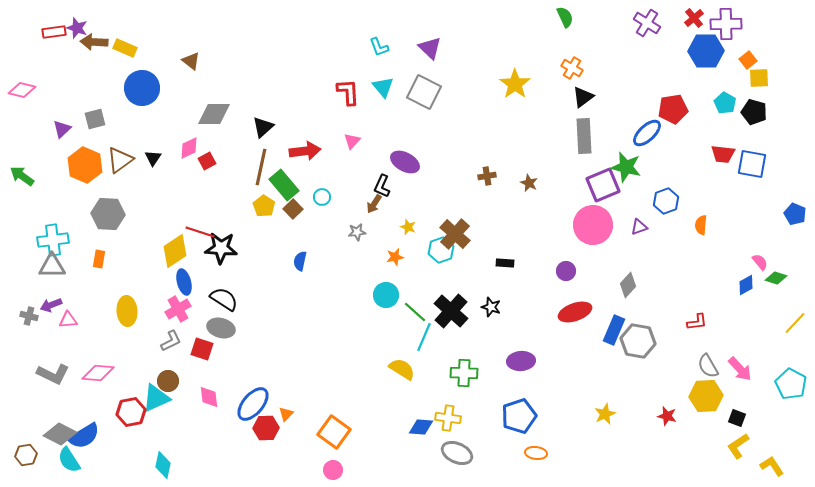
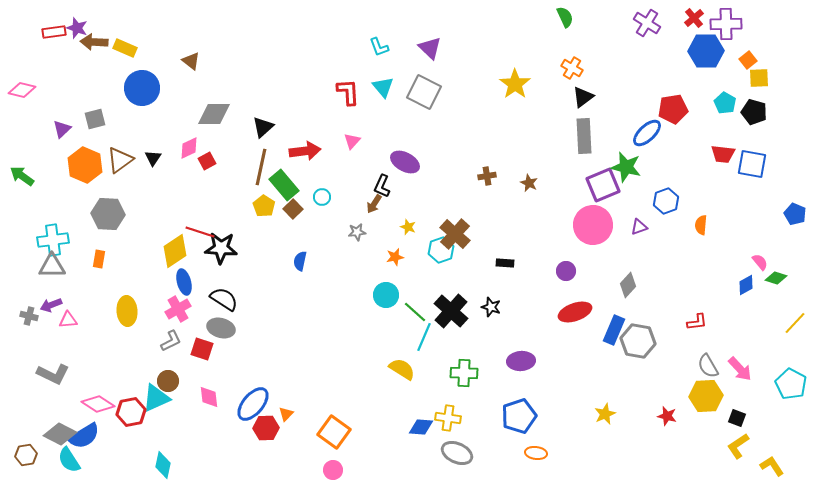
pink diamond at (98, 373): moved 31 px down; rotated 28 degrees clockwise
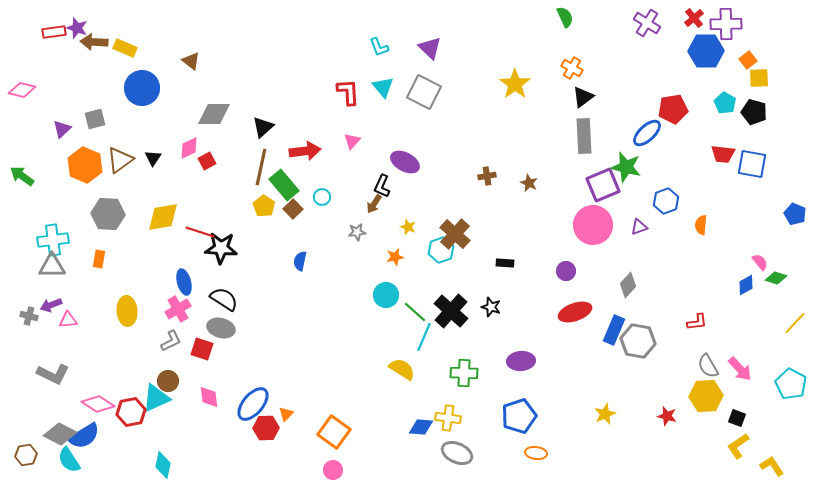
yellow diamond at (175, 251): moved 12 px left, 34 px up; rotated 24 degrees clockwise
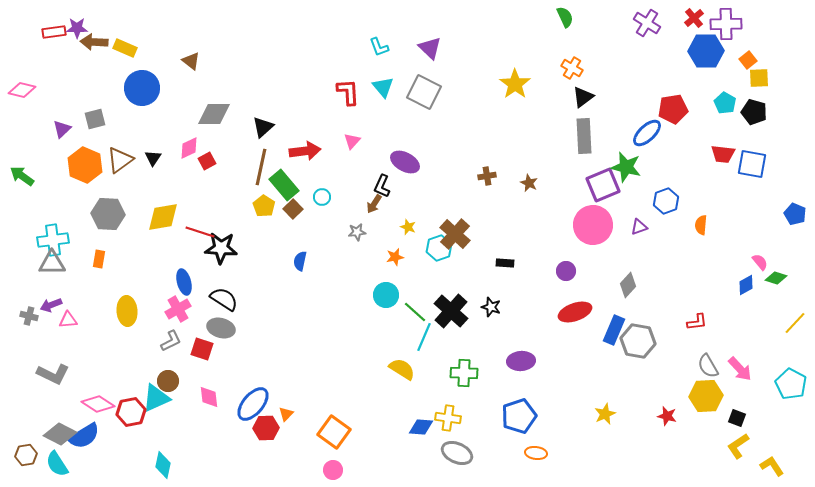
purple star at (77, 28): rotated 20 degrees counterclockwise
cyan hexagon at (441, 250): moved 2 px left, 2 px up
gray triangle at (52, 266): moved 3 px up
cyan semicircle at (69, 460): moved 12 px left, 4 px down
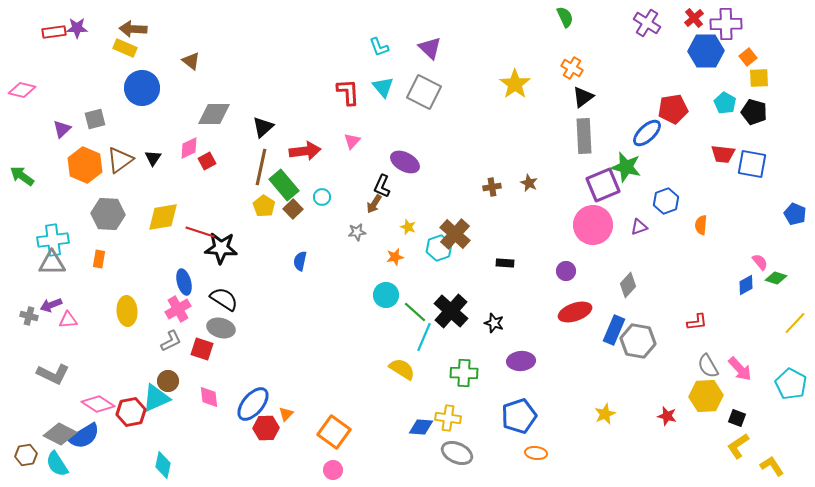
brown arrow at (94, 42): moved 39 px right, 13 px up
orange square at (748, 60): moved 3 px up
brown cross at (487, 176): moved 5 px right, 11 px down
black star at (491, 307): moved 3 px right, 16 px down
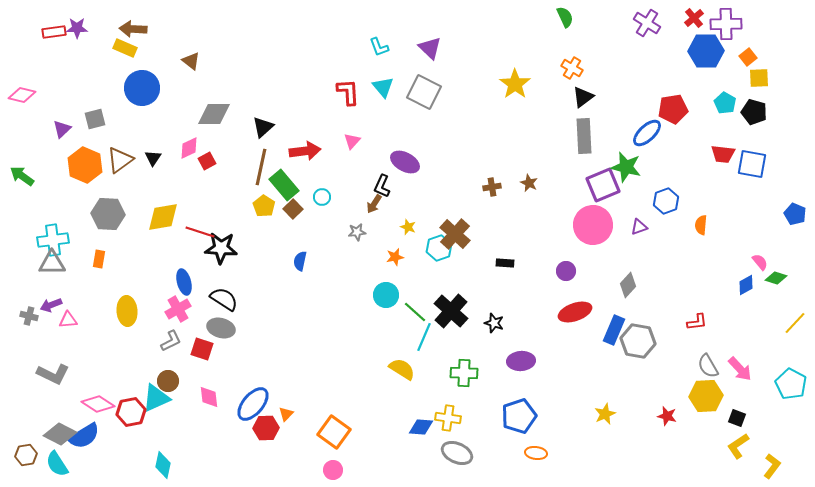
pink diamond at (22, 90): moved 5 px down
yellow L-shape at (772, 466): rotated 70 degrees clockwise
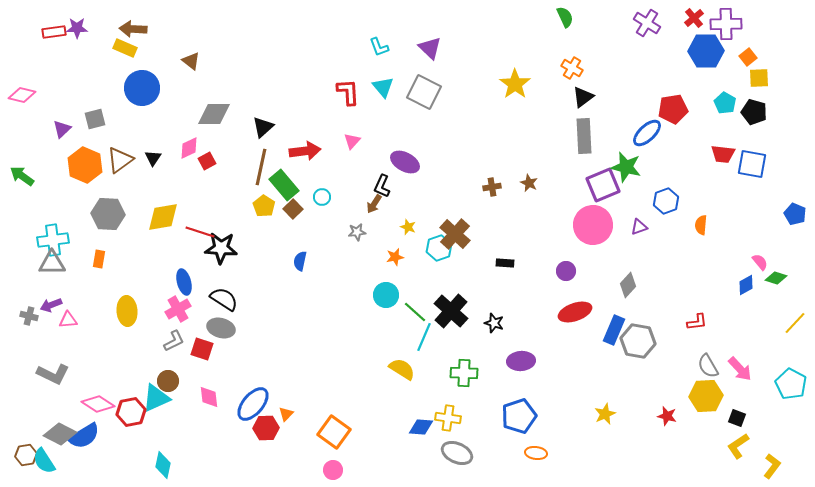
gray L-shape at (171, 341): moved 3 px right
cyan semicircle at (57, 464): moved 13 px left, 3 px up
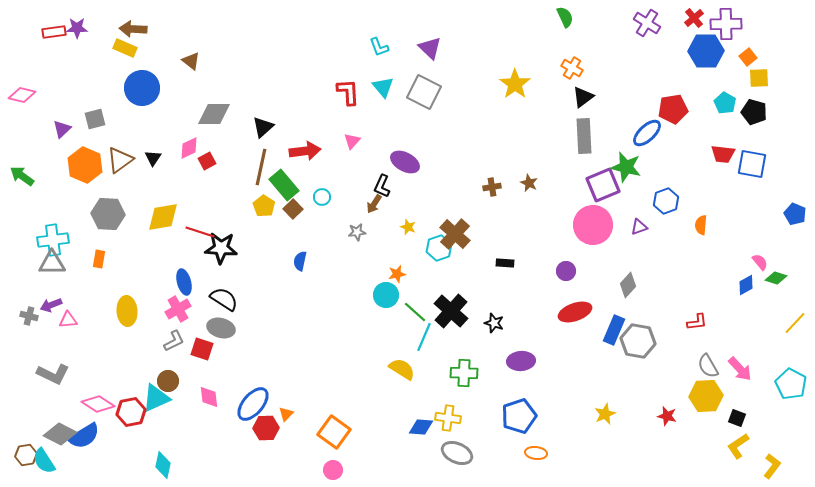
orange star at (395, 257): moved 2 px right, 17 px down
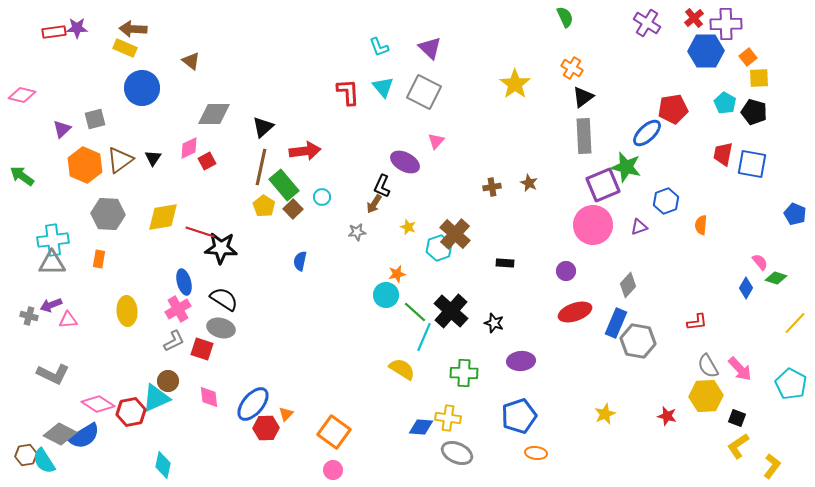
pink triangle at (352, 141): moved 84 px right
red trapezoid at (723, 154): rotated 95 degrees clockwise
blue diamond at (746, 285): moved 3 px down; rotated 30 degrees counterclockwise
blue rectangle at (614, 330): moved 2 px right, 7 px up
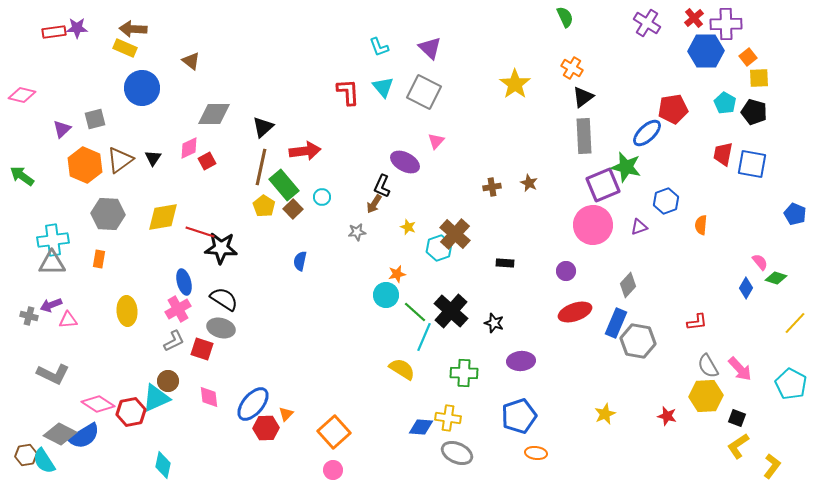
orange square at (334, 432): rotated 12 degrees clockwise
